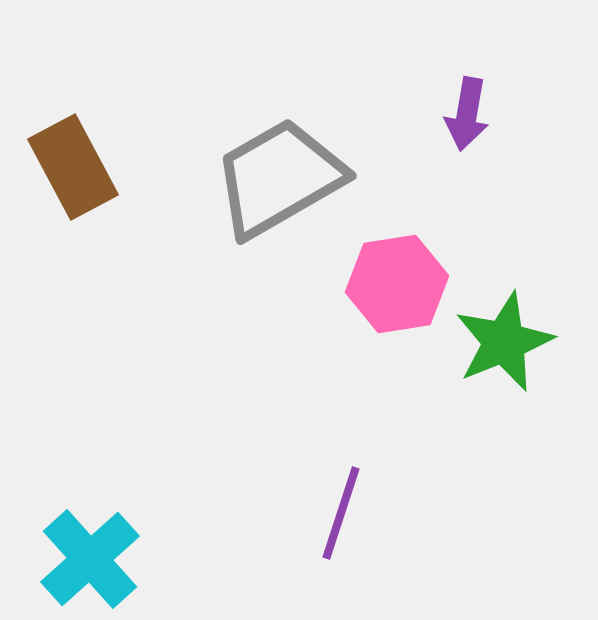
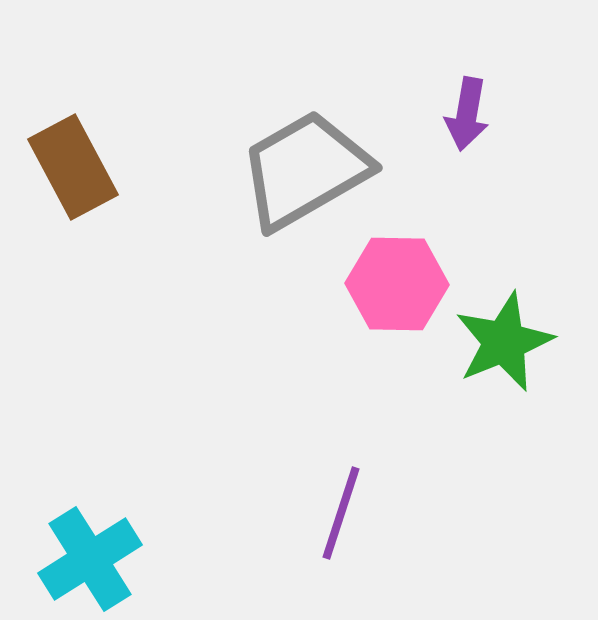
gray trapezoid: moved 26 px right, 8 px up
pink hexagon: rotated 10 degrees clockwise
cyan cross: rotated 10 degrees clockwise
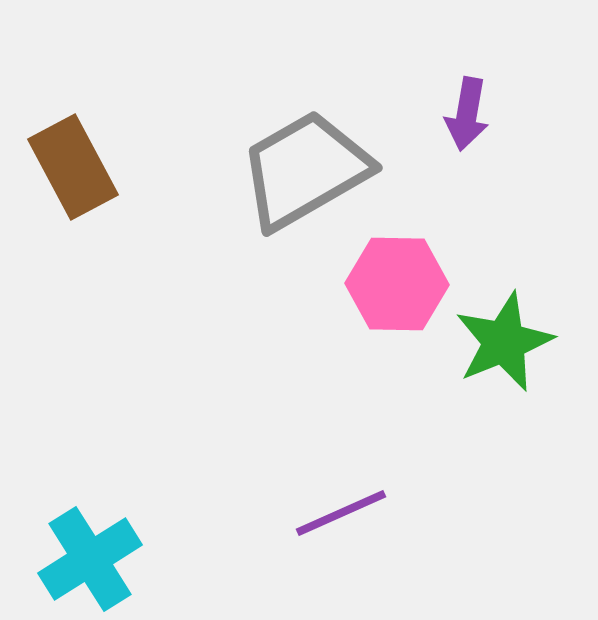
purple line: rotated 48 degrees clockwise
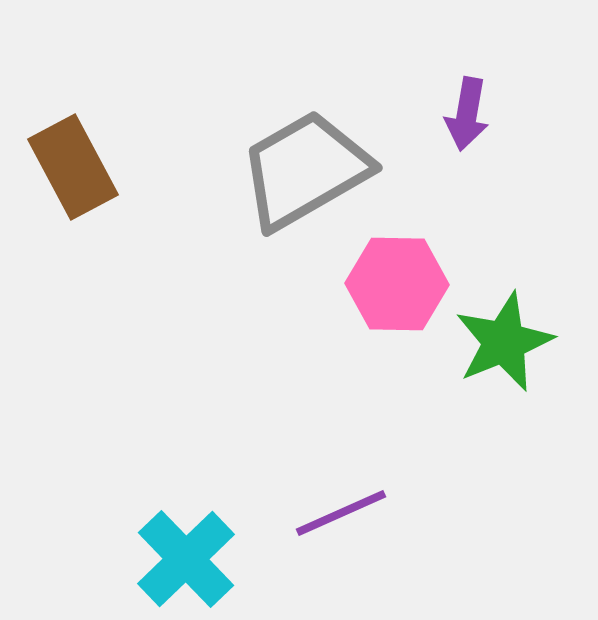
cyan cross: moved 96 px right; rotated 12 degrees counterclockwise
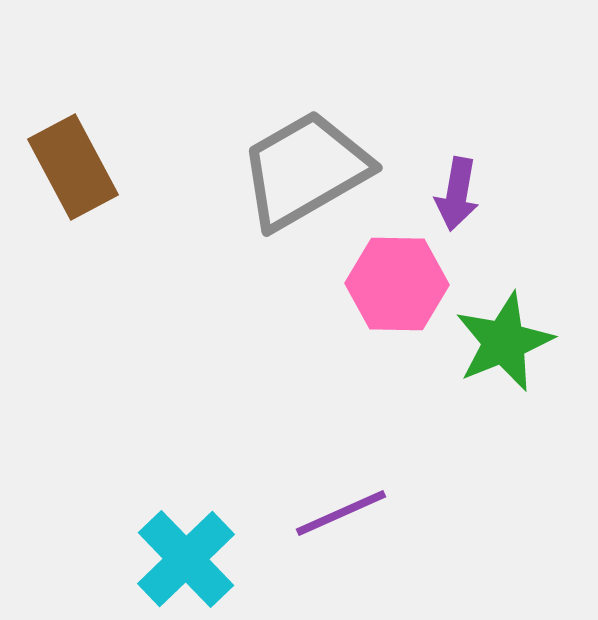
purple arrow: moved 10 px left, 80 px down
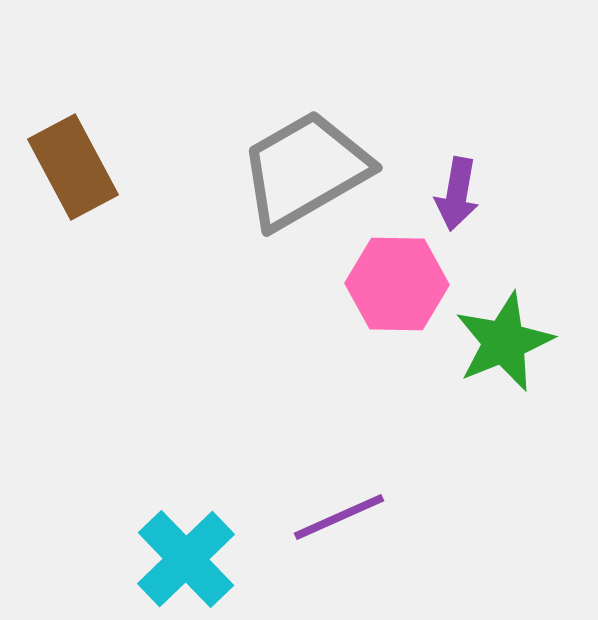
purple line: moved 2 px left, 4 px down
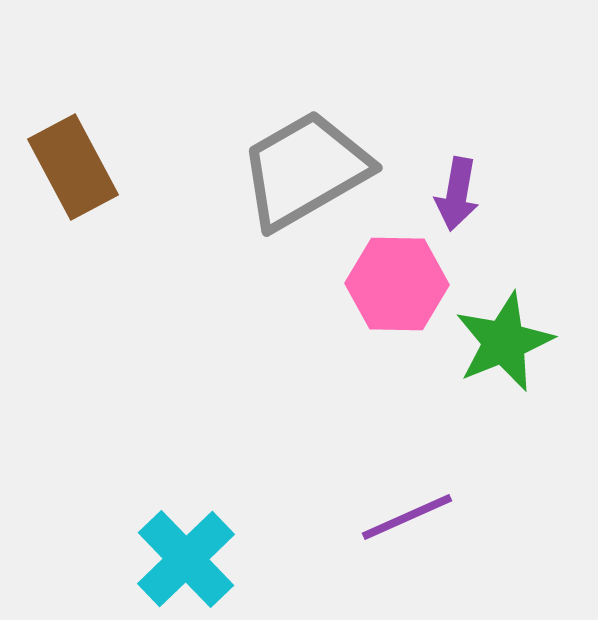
purple line: moved 68 px right
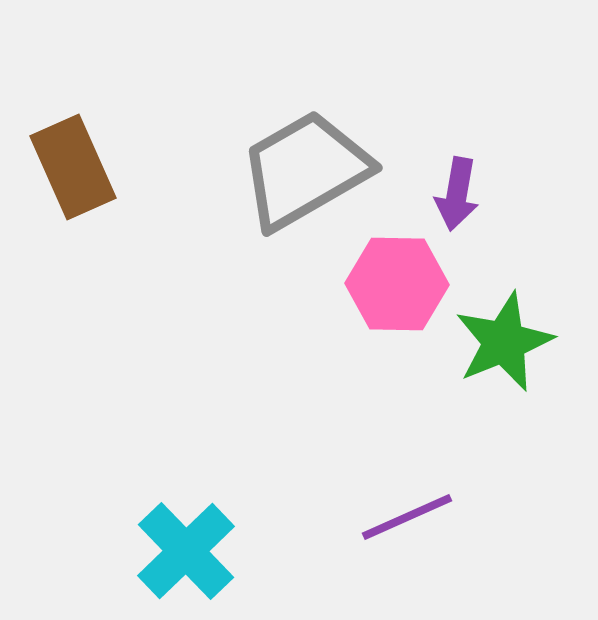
brown rectangle: rotated 4 degrees clockwise
cyan cross: moved 8 px up
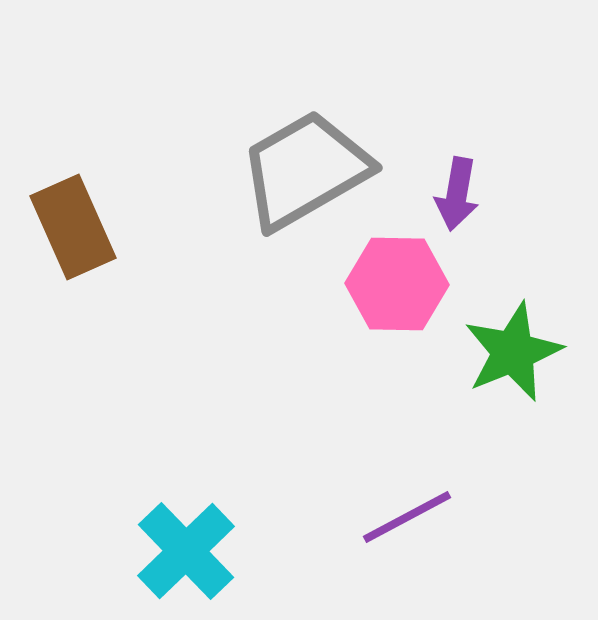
brown rectangle: moved 60 px down
green star: moved 9 px right, 10 px down
purple line: rotated 4 degrees counterclockwise
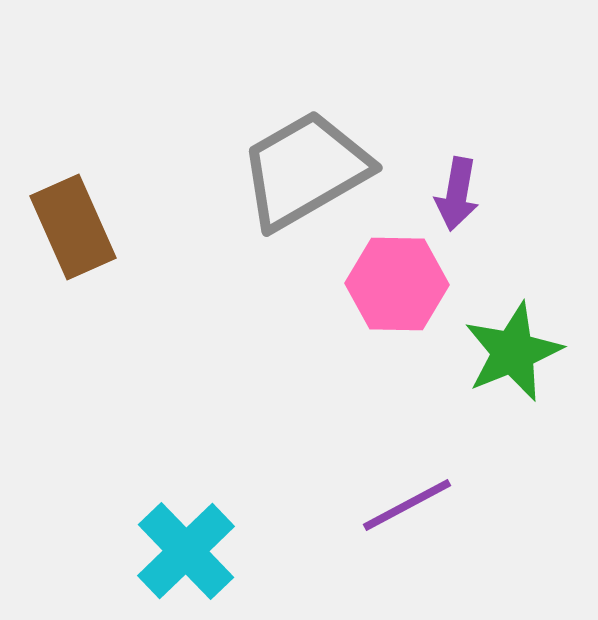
purple line: moved 12 px up
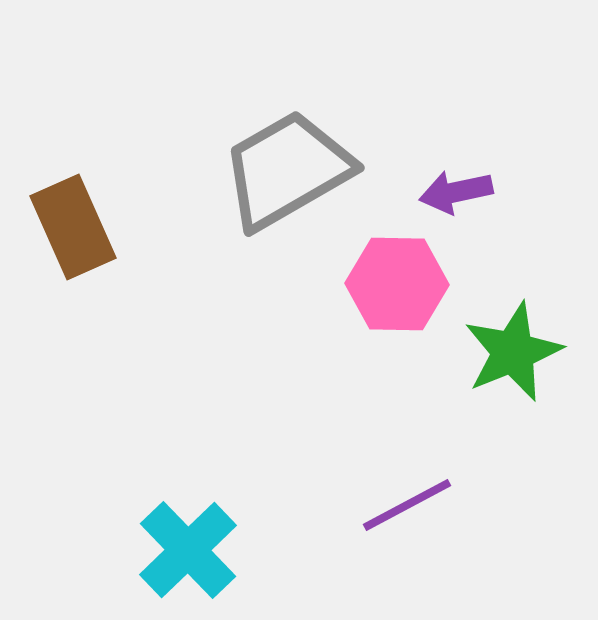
gray trapezoid: moved 18 px left
purple arrow: moved 1 px left, 2 px up; rotated 68 degrees clockwise
cyan cross: moved 2 px right, 1 px up
